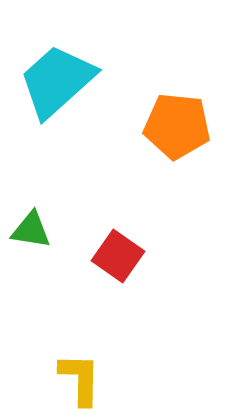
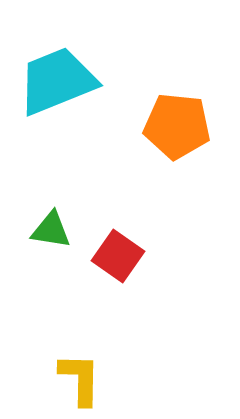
cyan trapezoid: rotated 20 degrees clockwise
green triangle: moved 20 px right
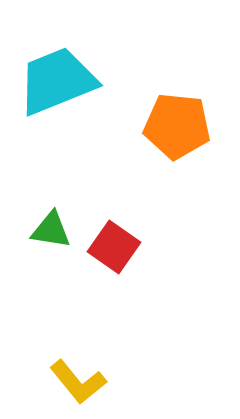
red square: moved 4 px left, 9 px up
yellow L-shape: moved 2 px left, 3 px down; rotated 140 degrees clockwise
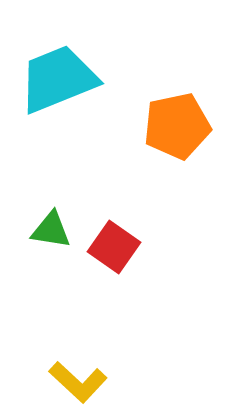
cyan trapezoid: moved 1 px right, 2 px up
orange pentagon: rotated 18 degrees counterclockwise
yellow L-shape: rotated 8 degrees counterclockwise
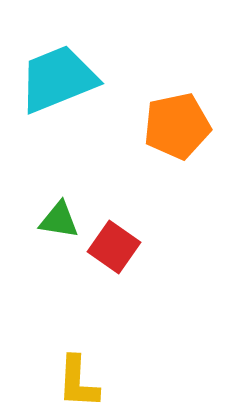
green triangle: moved 8 px right, 10 px up
yellow L-shape: rotated 50 degrees clockwise
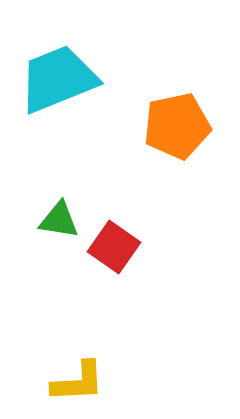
yellow L-shape: rotated 96 degrees counterclockwise
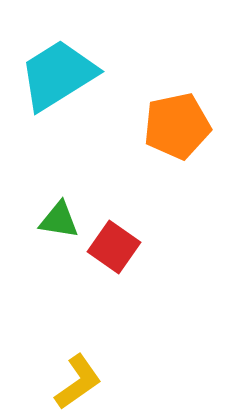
cyan trapezoid: moved 4 px up; rotated 10 degrees counterclockwise
yellow L-shape: rotated 32 degrees counterclockwise
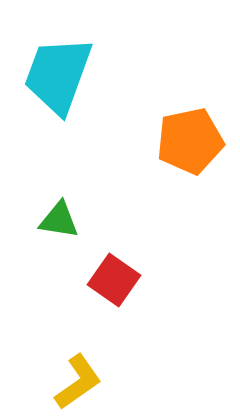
cyan trapezoid: rotated 38 degrees counterclockwise
orange pentagon: moved 13 px right, 15 px down
red square: moved 33 px down
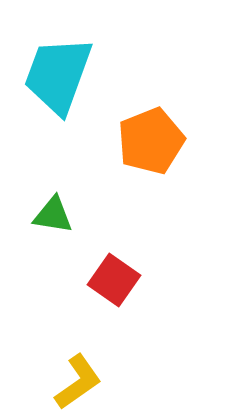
orange pentagon: moved 39 px left; rotated 10 degrees counterclockwise
green triangle: moved 6 px left, 5 px up
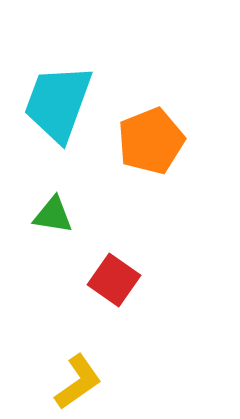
cyan trapezoid: moved 28 px down
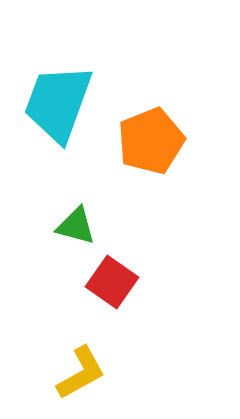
green triangle: moved 23 px right, 11 px down; rotated 6 degrees clockwise
red square: moved 2 px left, 2 px down
yellow L-shape: moved 3 px right, 9 px up; rotated 6 degrees clockwise
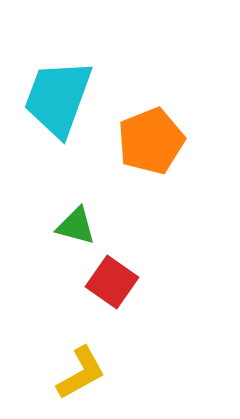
cyan trapezoid: moved 5 px up
